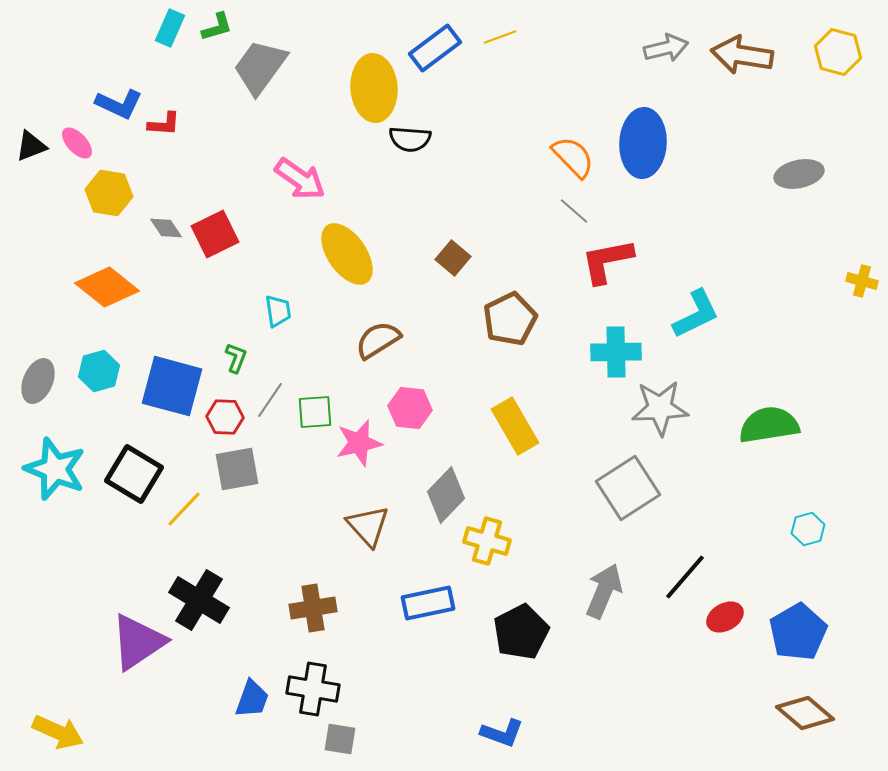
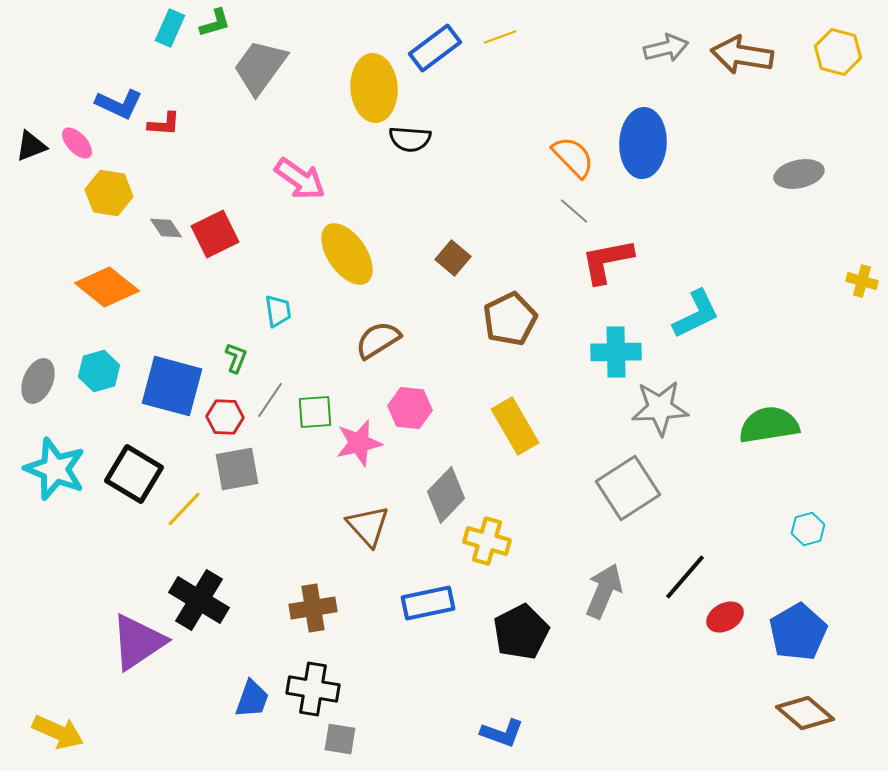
green L-shape at (217, 27): moved 2 px left, 4 px up
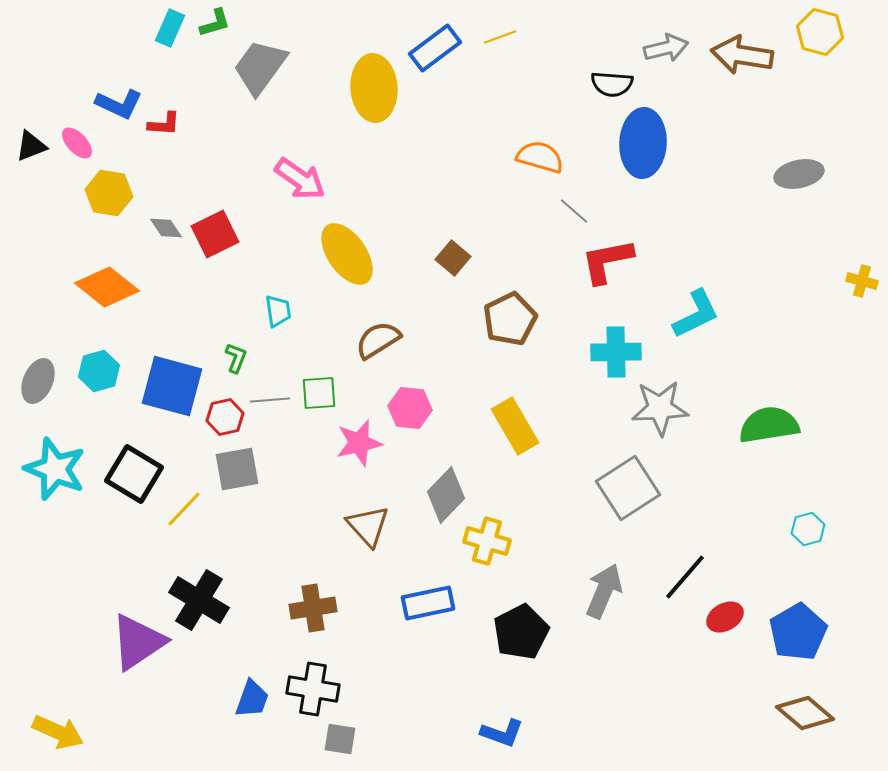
yellow hexagon at (838, 52): moved 18 px left, 20 px up
black semicircle at (410, 139): moved 202 px right, 55 px up
orange semicircle at (573, 157): moved 33 px left; rotated 30 degrees counterclockwise
gray line at (270, 400): rotated 51 degrees clockwise
green square at (315, 412): moved 4 px right, 19 px up
red hexagon at (225, 417): rotated 15 degrees counterclockwise
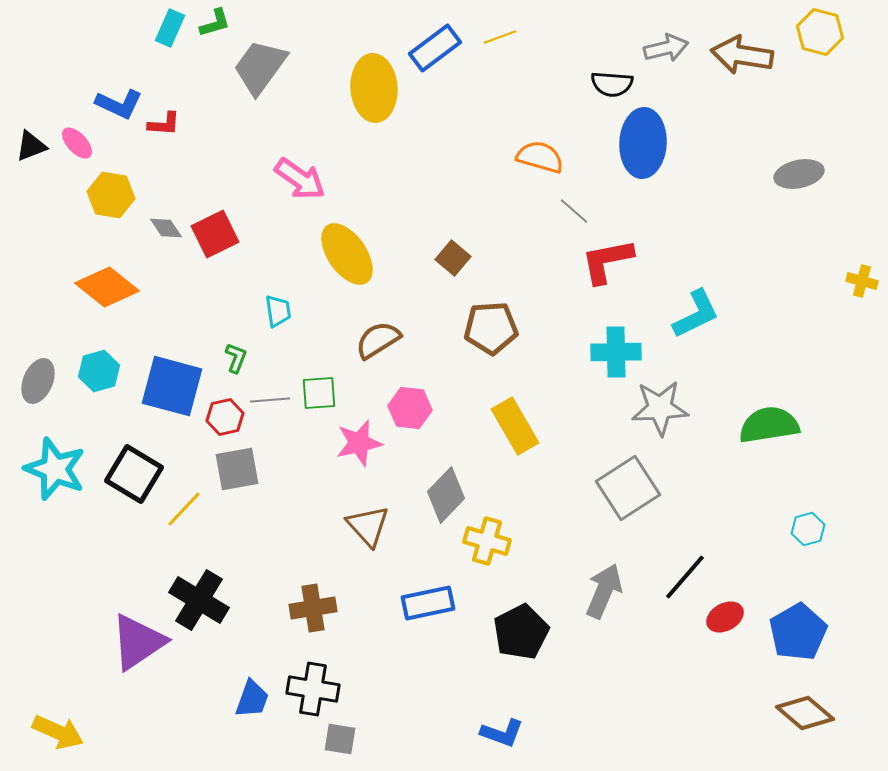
yellow hexagon at (109, 193): moved 2 px right, 2 px down
brown pentagon at (510, 319): moved 19 px left, 9 px down; rotated 22 degrees clockwise
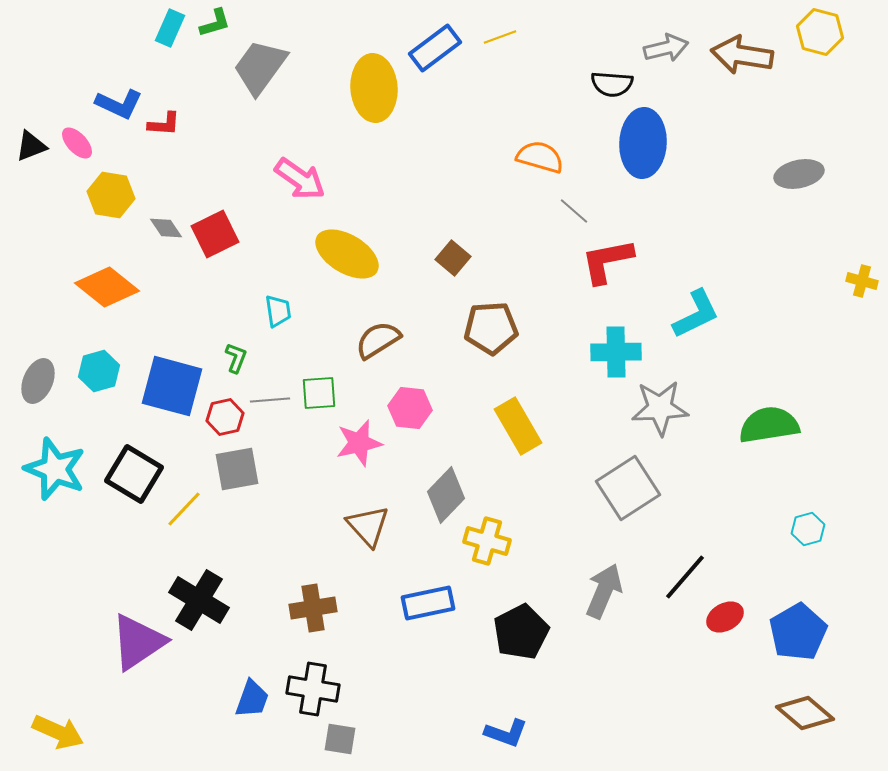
yellow ellipse at (347, 254): rotated 24 degrees counterclockwise
yellow rectangle at (515, 426): moved 3 px right
blue L-shape at (502, 733): moved 4 px right
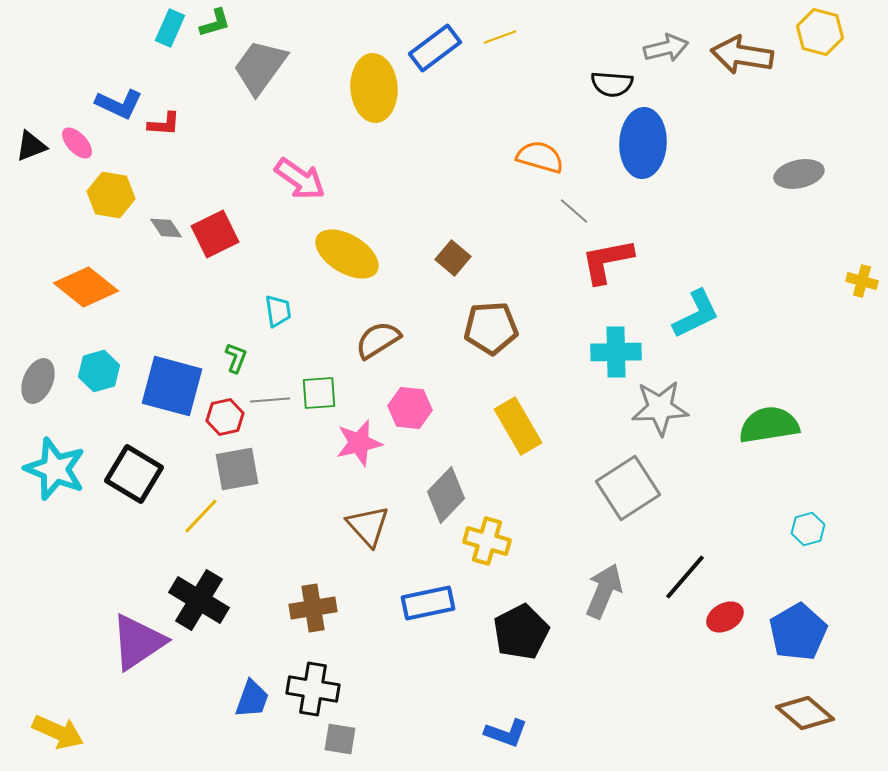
orange diamond at (107, 287): moved 21 px left
yellow line at (184, 509): moved 17 px right, 7 px down
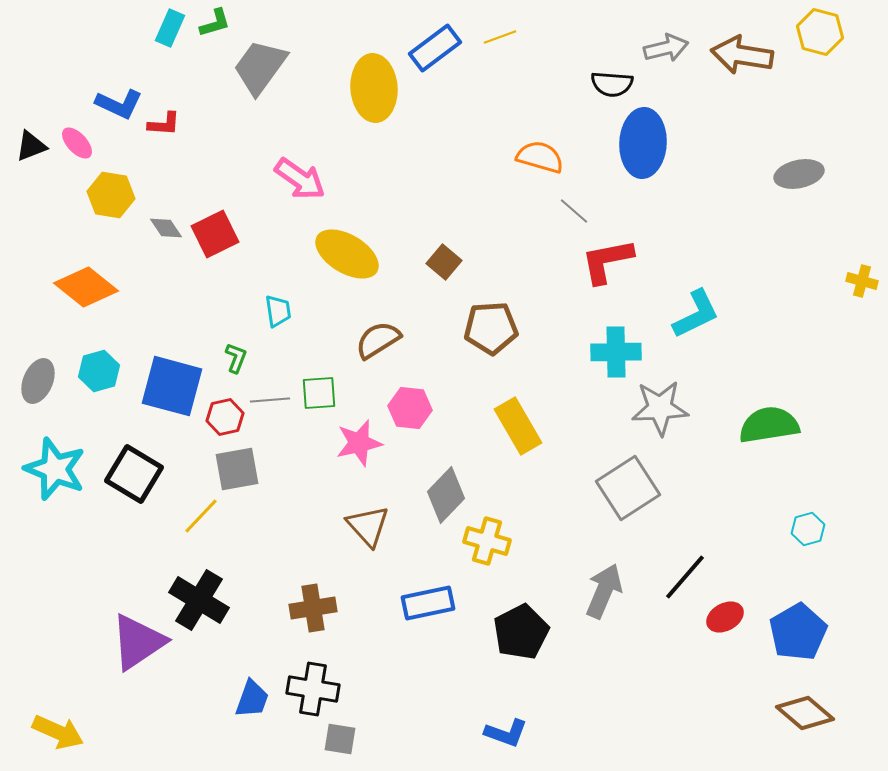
brown square at (453, 258): moved 9 px left, 4 px down
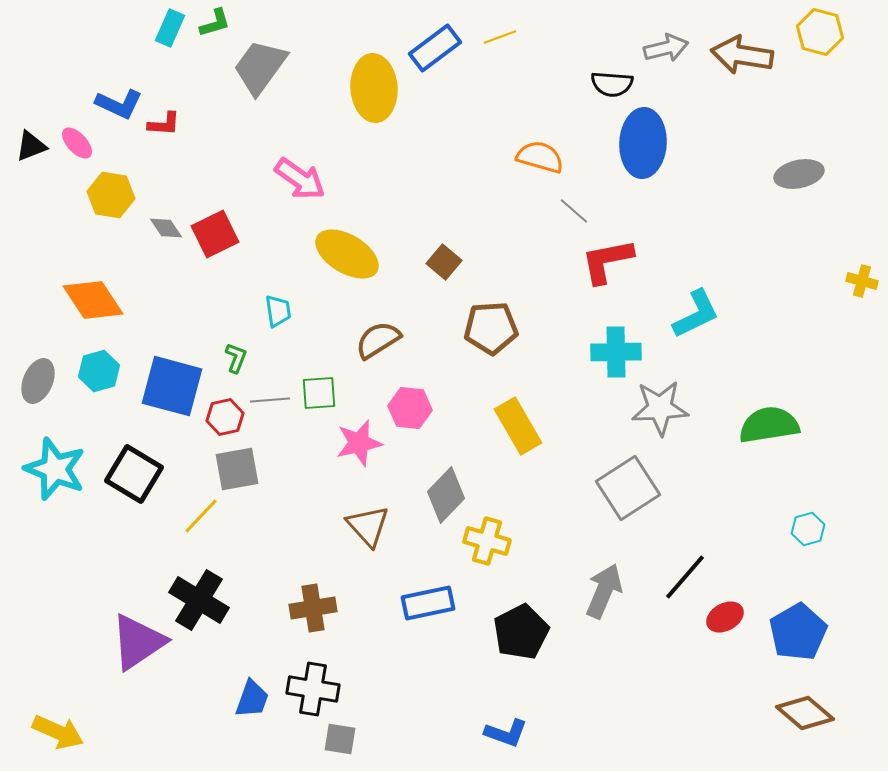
orange diamond at (86, 287): moved 7 px right, 13 px down; rotated 18 degrees clockwise
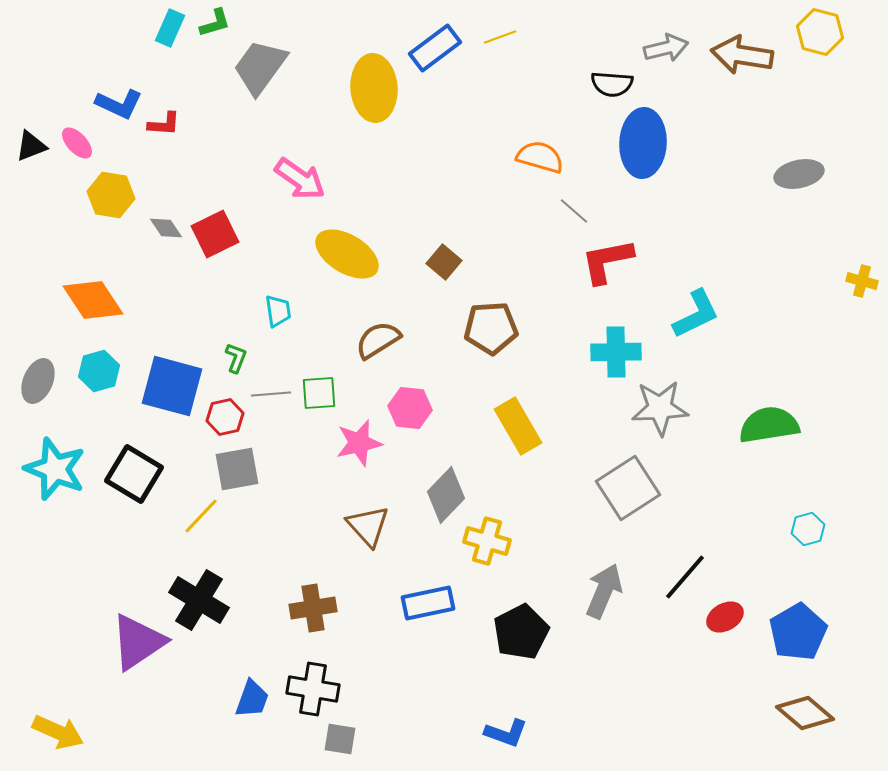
gray line at (270, 400): moved 1 px right, 6 px up
